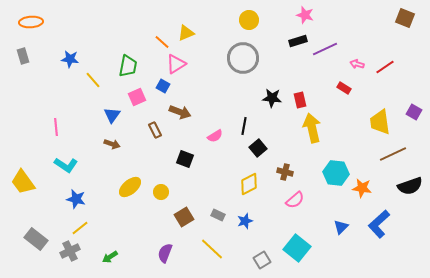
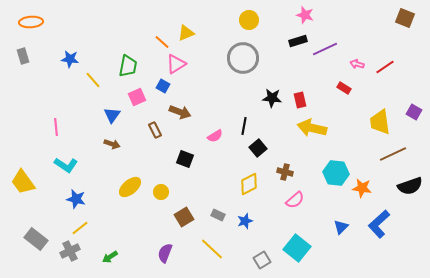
yellow arrow at (312, 128): rotated 64 degrees counterclockwise
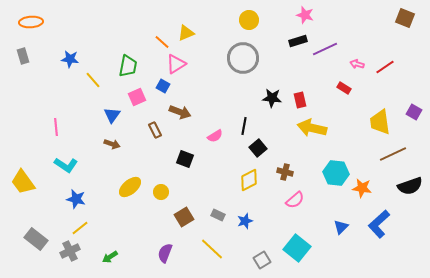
yellow diamond at (249, 184): moved 4 px up
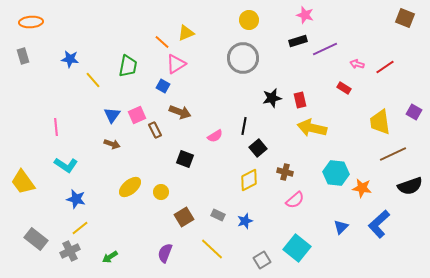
pink square at (137, 97): moved 18 px down
black star at (272, 98): rotated 18 degrees counterclockwise
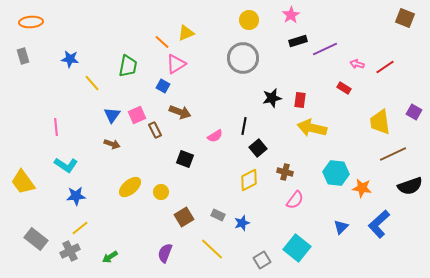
pink star at (305, 15): moved 14 px left; rotated 24 degrees clockwise
yellow line at (93, 80): moved 1 px left, 3 px down
red rectangle at (300, 100): rotated 21 degrees clockwise
blue star at (76, 199): moved 3 px up; rotated 18 degrees counterclockwise
pink semicircle at (295, 200): rotated 12 degrees counterclockwise
blue star at (245, 221): moved 3 px left, 2 px down
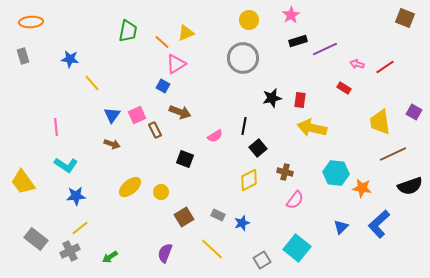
green trapezoid at (128, 66): moved 35 px up
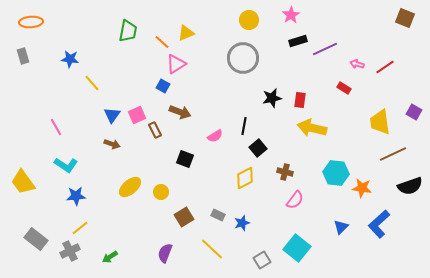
pink line at (56, 127): rotated 24 degrees counterclockwise
yellow diamond at (249, 180): moved 4 px left, 2 px up
